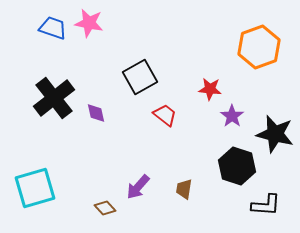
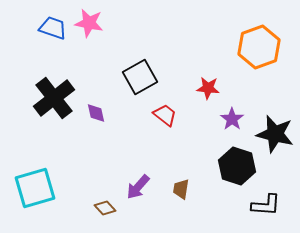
red star: moved 2 px left, 1 px up
purple star: moved 3 px down
brown trapezoid: moved 3 px left
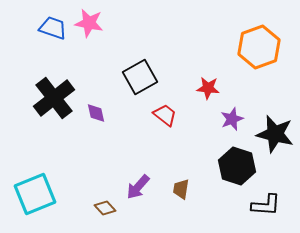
purple star: rotated 15 degrees clockwise
cyan square: moved 6 px down; rotated 6 degrees counterclockwise
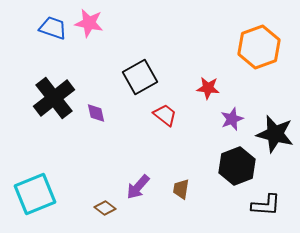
black hexagon: rotated 21 degrees clockwise
brown diamond: rotated 10 degrees counterclockwise
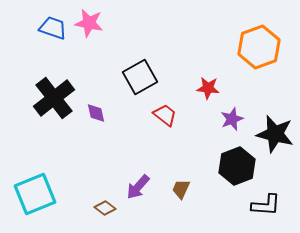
brown trapezoid: rotated 15 degrees clockwise
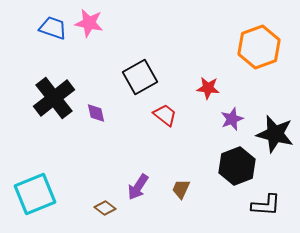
purple arrow: rotated 8 degrees counterclockwise
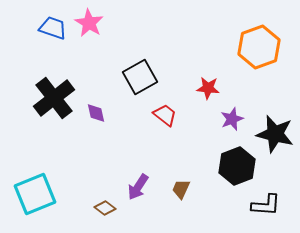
pink star: rotated 20 degrees clockwise
